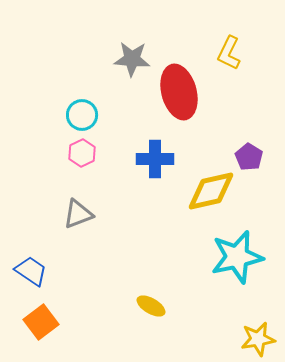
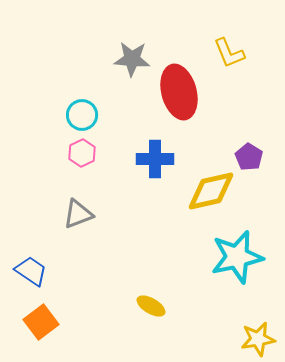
yellow L-shape: rotated 48 degrees counterclockwise
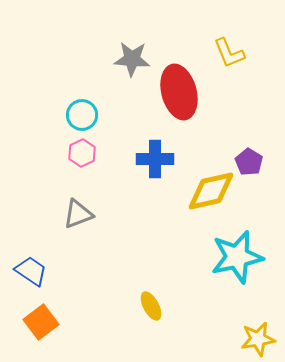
purple pentagon: moved 5 px down
yellow ellipse: rotated 32 degrees clockwise
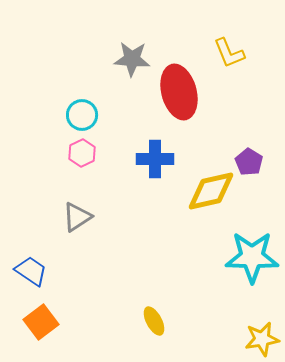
gray triangle: moved 1 px left, 3 px down; rotated 12 degrees counterclockwise
cyan star: moved 15 px right; rotated 14 degrees clockwise
yellow ellipse: moved 3 px right, 15 px down
yellow star: moved 4 px right
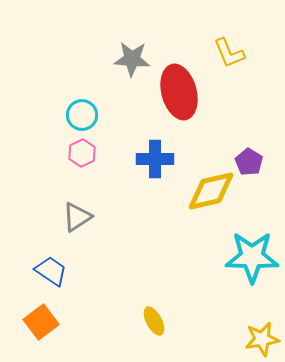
blue trapezoid: moved 20 px right
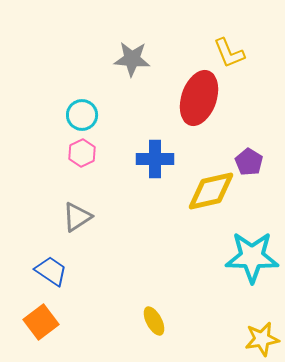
red ellipse: moved 20 px right, 6 px down; rotated 34 degrees clockwise
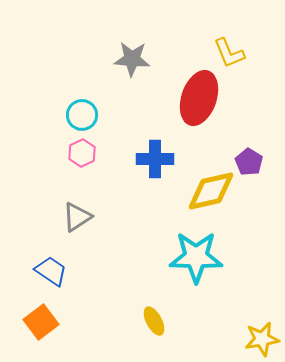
cyan star: moved 56 px left
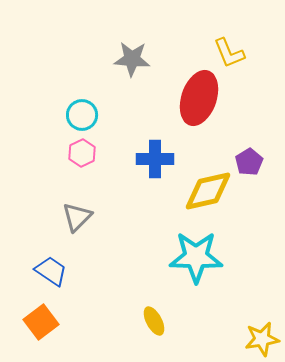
purple pentagon: rotated 8 degrees clockwise
yellow diamond: moved 3 px left
gray triangle: rotated 12 degrees counterclockwise
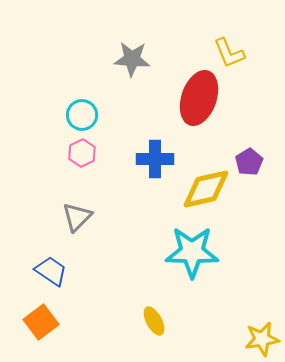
yellow diamond: moved 2 px left, 2 px up
cyan star: moved 4 px left, 5 px up
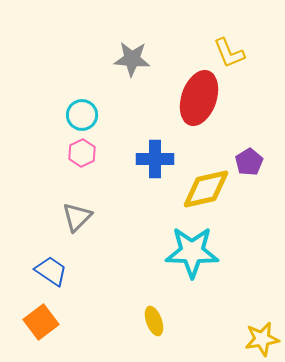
yellow ellipse: rotated 8 degrees clockwise
